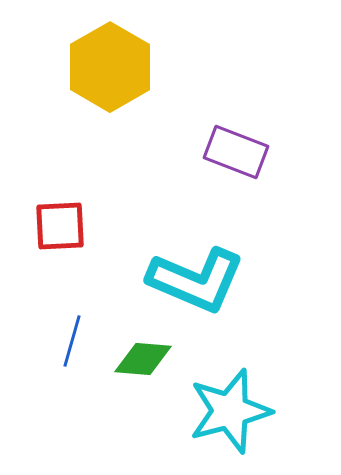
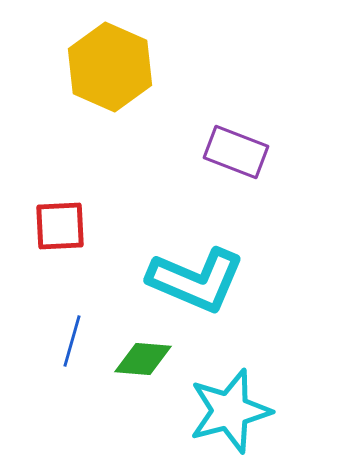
yellow hexagon: rotated 6 degrees counterclockwise
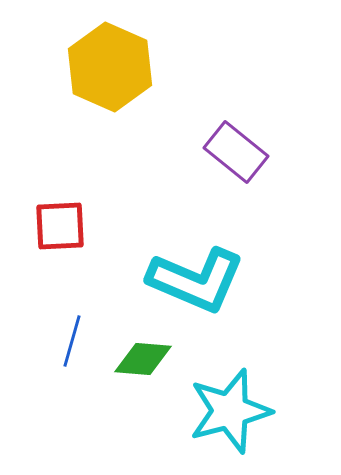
purple rectangle: rotated 18 degrees clockwise
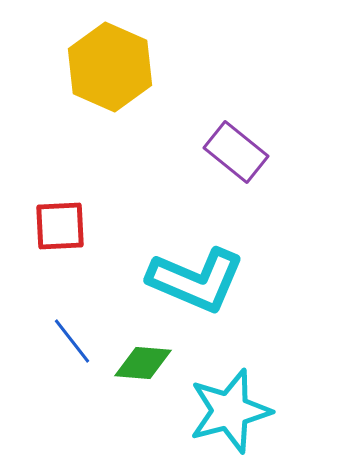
blue line: rotated 54 degrees counterclockwise
green diamond: moved 4 px down
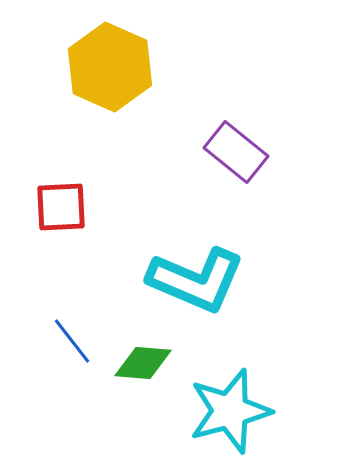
red square: moved 1 px right, 19 px up
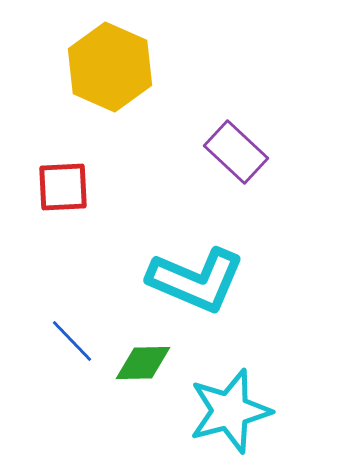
purple rectangle: rotated 4 degrees clockwise
red square: moved 2 px right, 20 px up
blue line: rotated 6 degrees counterclockwise
green diamond: rotated 6 degrees counterclockwise
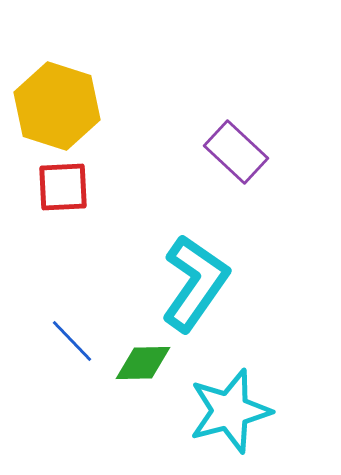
yellow hexagon: moved 53 px left, 39 px down; rotated 6 degrees counterclockwise
cyan L-shape: moved 1 px left, 3 px down; rotated 78 degrees counterclockwise
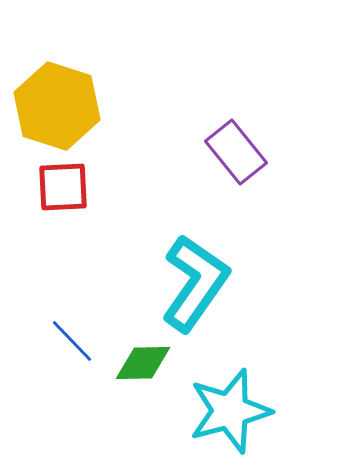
purple rectangle: rotated 8 degrees clockwise
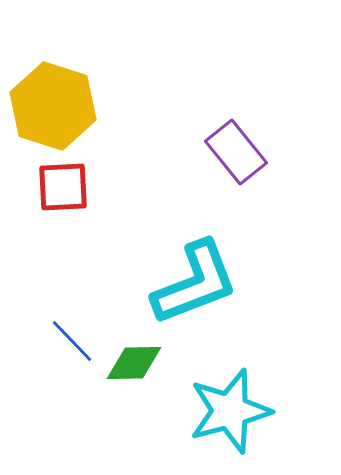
yellow hexagon: moved 4 px left
cyan L-shape: rotated 34 degrees clockwise
green diamond: moved 9 px left
